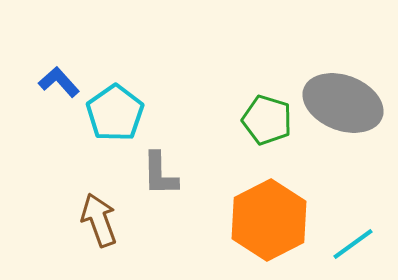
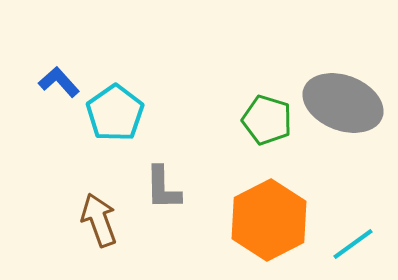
gray L-shape: moved 3 px right, 14 px down
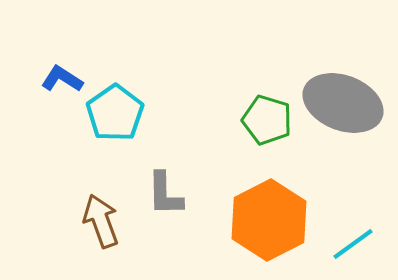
blue L-shape: moved 3 px right, 3 px up; rotated 15 degrees counterclockwise
gray L-shape: moved 2 px right, 6 px down
brown arrow: moved 2 px right, 1 px down
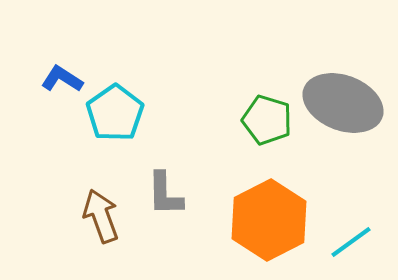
brown arrow: moved 5 px up
cyan line: moved 2 px left, 2 px up
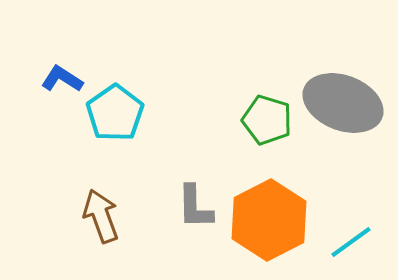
gray L-shape: moved 30 px right, 13 px down
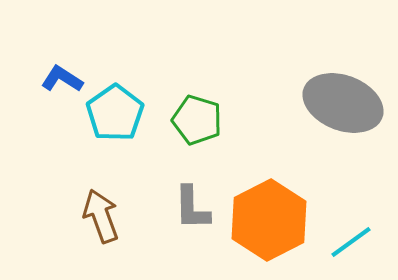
green pentagon: moved 70 px left
gray L-shape: moved 3 px left, 1 px down
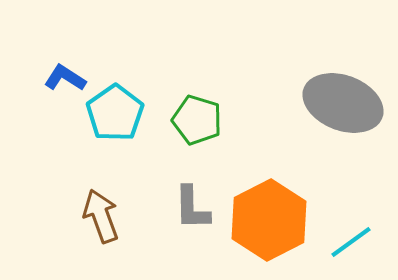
blue L-shape: moved 3 px right, 1 px up
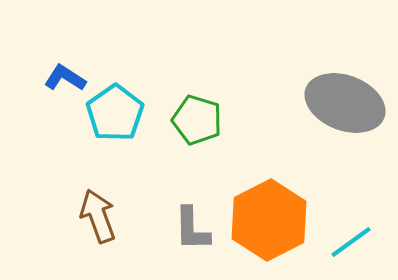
gray ellipse: moved 2 px right
gray L-shape: moved 21 px down
brown arrow: moved 3 px left
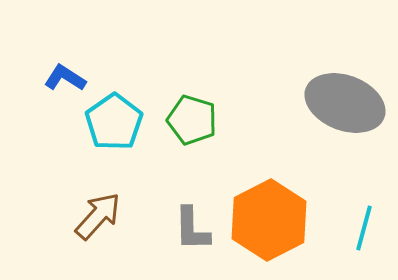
cyan pentagon: moved 1 px left, 9 px down
green pentagon: moved 5 px left
brown arrow: rotated 62 degrees clockwise
cyan line: moved 13 px right, 14 px up; rotated 39 degrees counterclockwise
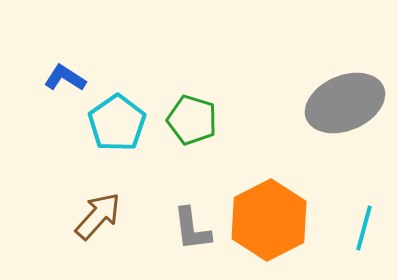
gray ellipse: rotated 44 degrees counterclockwise
cyan pentagon: moved 3 px right, 1 px down
gray L-shape: rotated 6 degrees counterclockwise
